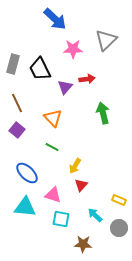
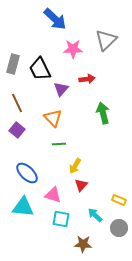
purple triangle: moved 4 px left, 2 px down
green line: moved 7 px right, 3 px up; rotated 32 degrees counterclockwise
cyan triangle: moved 2 px left
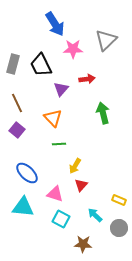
blue arrow: moved 5 px down; rotated 15 degrees clockwise
black trapezoid: moved 1 px right, 4 px up
pink triangle: moved 2 px right, 1 px up
cyan square: rotated 18 degrees clockwise
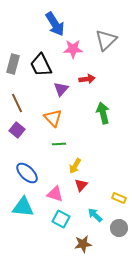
yellow rectangle: moved 2 px up
brown star: rotated 12 degrees counterclockwise
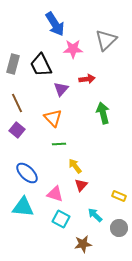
yellow arrow: rotated 112 degrees clockwise
yellow rectangle: moved 2 px up
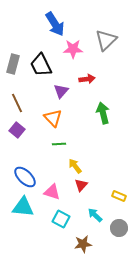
purple triangle: moved 2 px down
blue ellipse: moved 2 px left, 4 px down
pink triangle: moved 3 px left, 2 px up
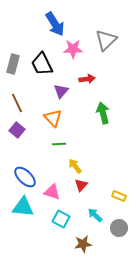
black trapezoid: moved 1 px right, 1 px up
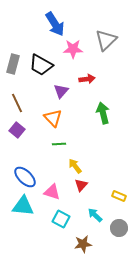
black trapezoid: moved 1 px left, 1 px down; rotated 35 degrees counterclockwise
cyan triangle: moved 1 px up
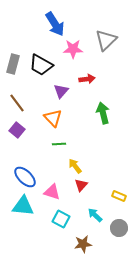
brown line: rotated 12 degrees counterclockwise
